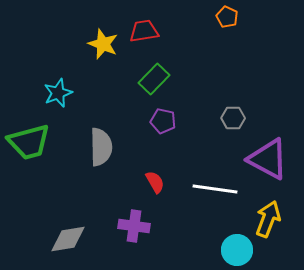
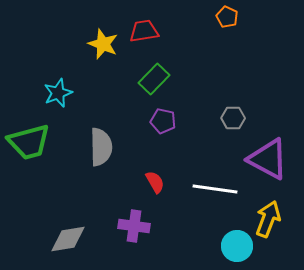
cyan circle: moved 4 px up
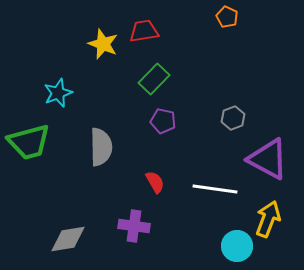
gray hexagon: rotated 20 degrees counterclockwise
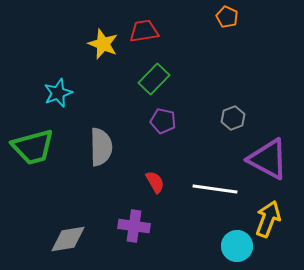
green trapezoid: moved 4 px right, 5 px down
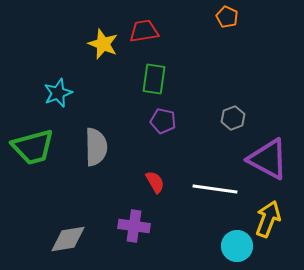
green rectangle: rotated 36 degrees counterclockwise
gray semicircle: moved 5 px left
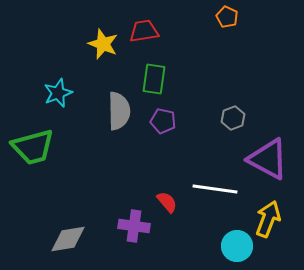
gray semicircle: moved 23 px right, 36 px up
red semicircle: moved 12 px right, 20 px down; rotated 10 degrees counterclockwise
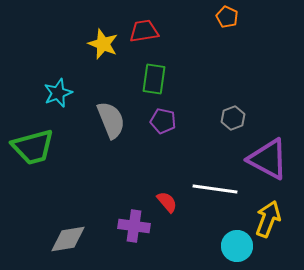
gray semicircle: moved 8 px left, 9 px down; rotated 21 degrees counterclockwise
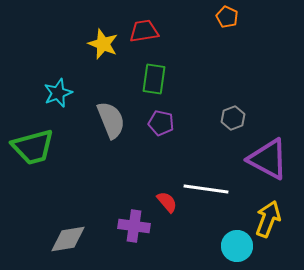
purple pentagon: moved 2 px left, 2 px down
white line: moved 9 px left
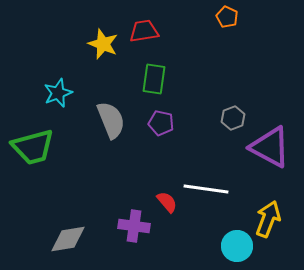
purple triangle: moved 2 px right, 12 px up
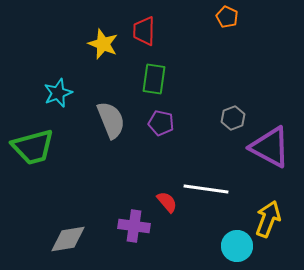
red trapezoid: rotated 80 degrees counterclockwise
